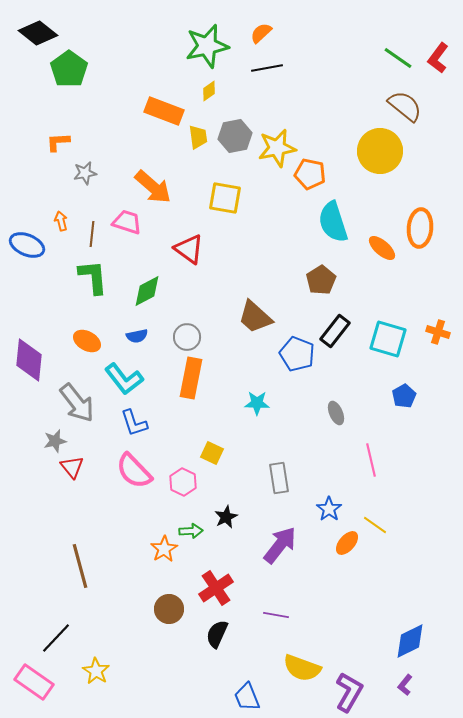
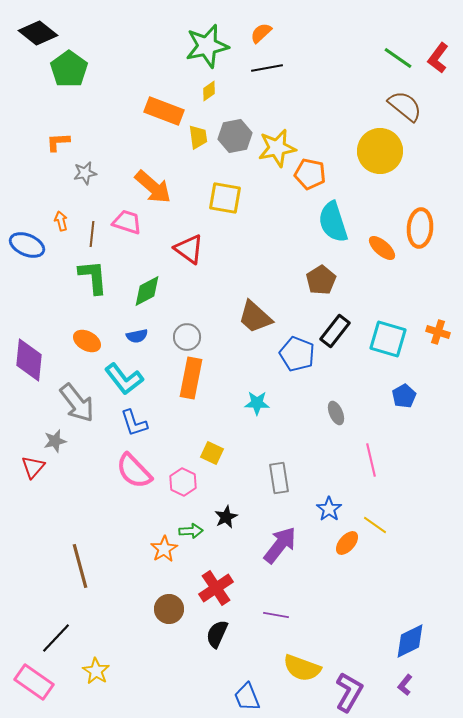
red triangle at (72, 467): moved 39 px left; rotated 20 degrees clockwise
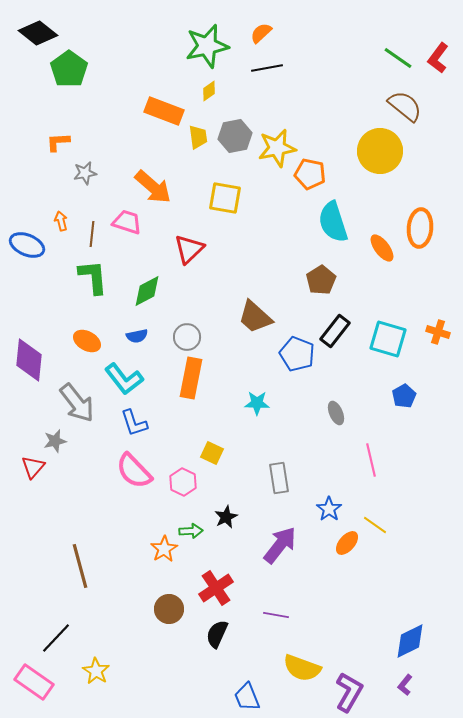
orange ellipse at (382, 248): rotated 12 degrees clockwise
red triangle at (189, 249): rotated 40 degrees clockwise
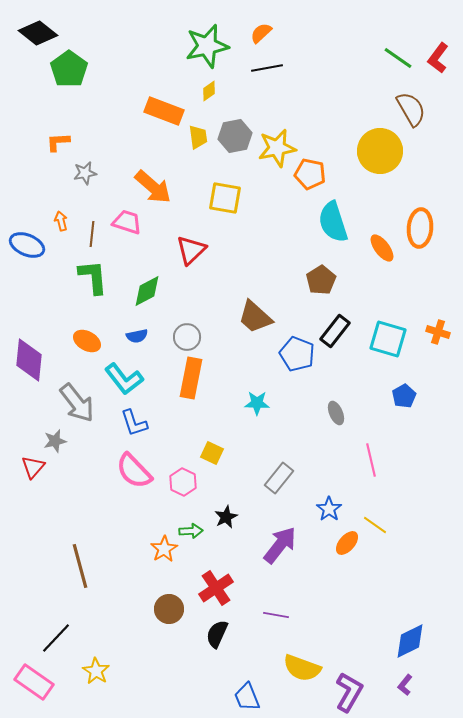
brown semicircle at (405, 106): moved 6 px right, 3 px down; rotated 21 degrees clockwise
red triangle at (189, 249): moved 2 px right, 1 px down
gray rectangle at (279, 478): rotated 48 degrees clockwise
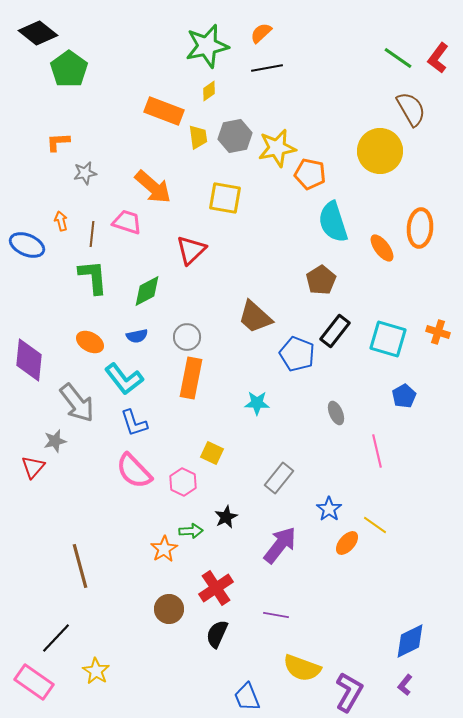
orange ellipse at (87, 341): moved 3 px right, 1 px down
pink line at (371, 460): moved 6 px right, 9 px up
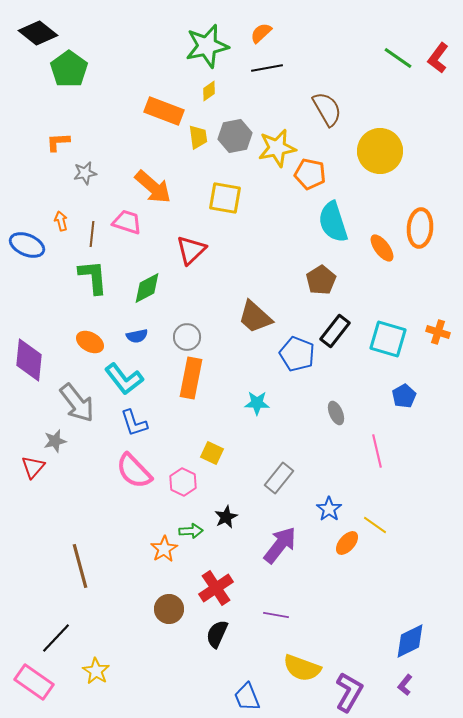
brown semicircle at (411, 109): moved 84 px left
green diamond at (147, 291): moved 3 px up
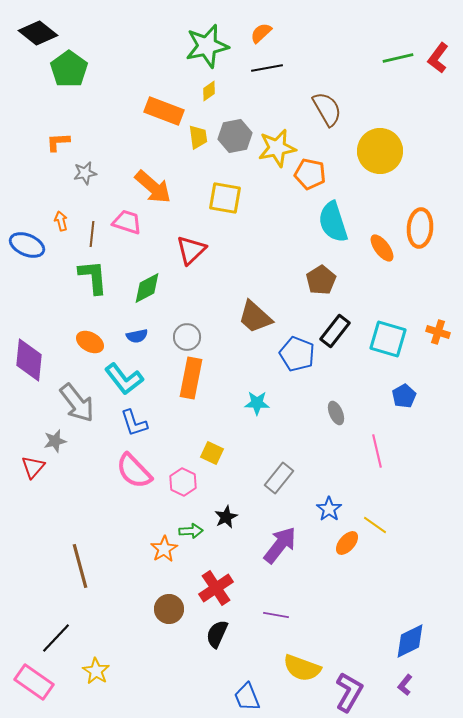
green line at (398, 58): rotated 48 degrees counterclockwise
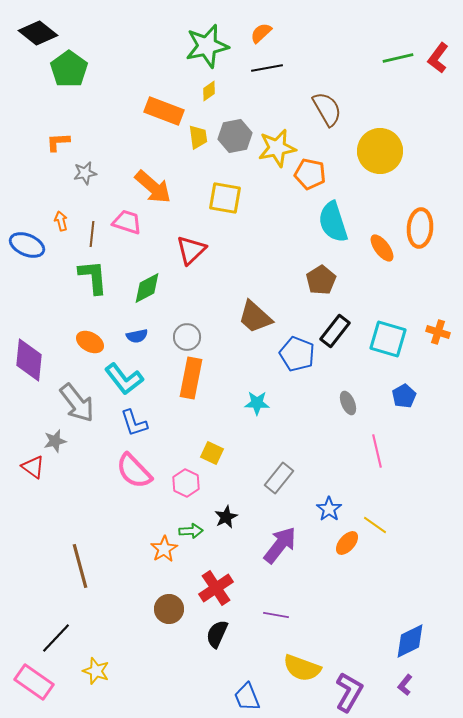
gray ellipse at (336, 413): moved 12 px right, 10 px up
red triangle at (33, 467): rotated 35 degrees counterclockwise
pink hexagon at (183, 482): moved 3 px right, 1 px down
yellow star at (96, 671): rotated 12 degrees counterclockwise
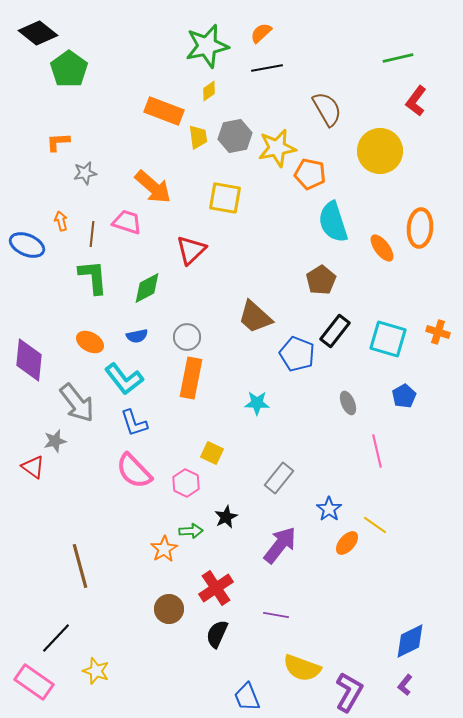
red L-shape at (438, 58): moved 22 px left, 43 px down
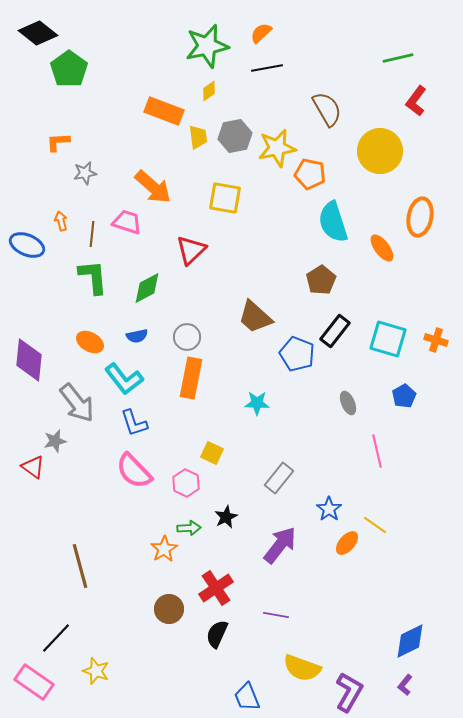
orange ellipse at (420, 228): moved 11 px up; rotated 6 degrees clockwise
orange cross at (438, 332): moved 2 px left, 8 px down
green arrow at (191, 531): moved 2 px left, 3 px up
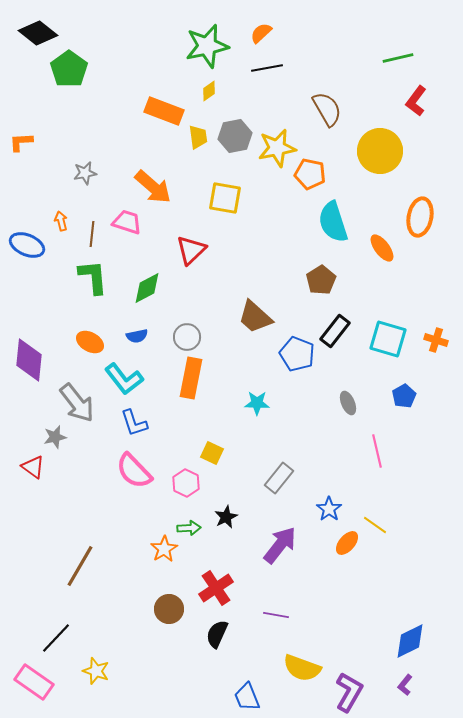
orange L-shape at (58, 142): moved 37 px left
gray star at (55, 441): moved 4 px up
brown line at (80, 566): rotated 45 degrees clockwise
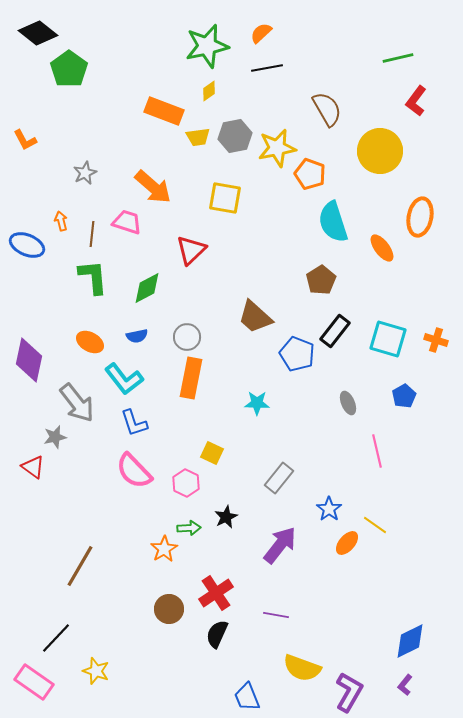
yellow trapezoid at (198, 137): rotated 90 degrees clockwise
orange L-shape at (21, 142): moved 4 px right, 2 px up; rotated 115 degrees counterclockwise
gray star at (85, 173): rotated 15 degrees counterclockwise
orange pentagon at (310, 174): rotated 8 degrees clockwise
purple diamond at (29, 360): rotated 6 degrees clockwise
red cross at (216, 588): moved 5 px down
